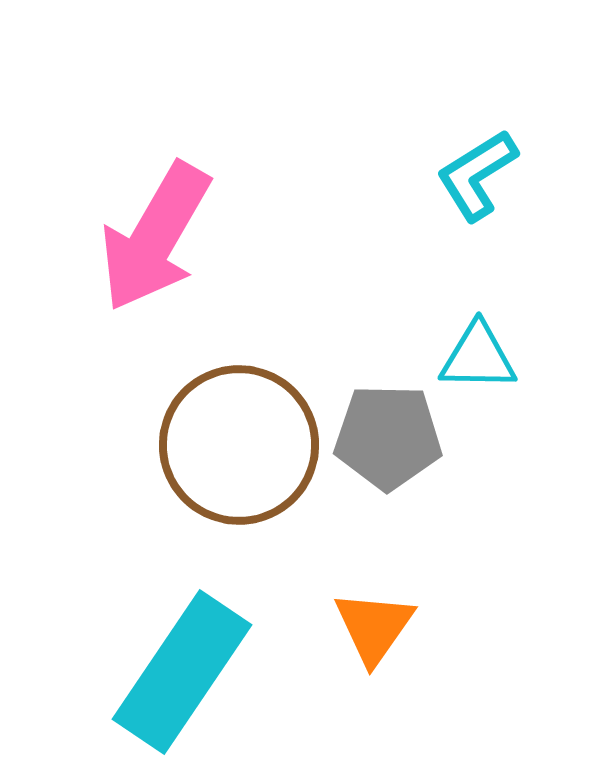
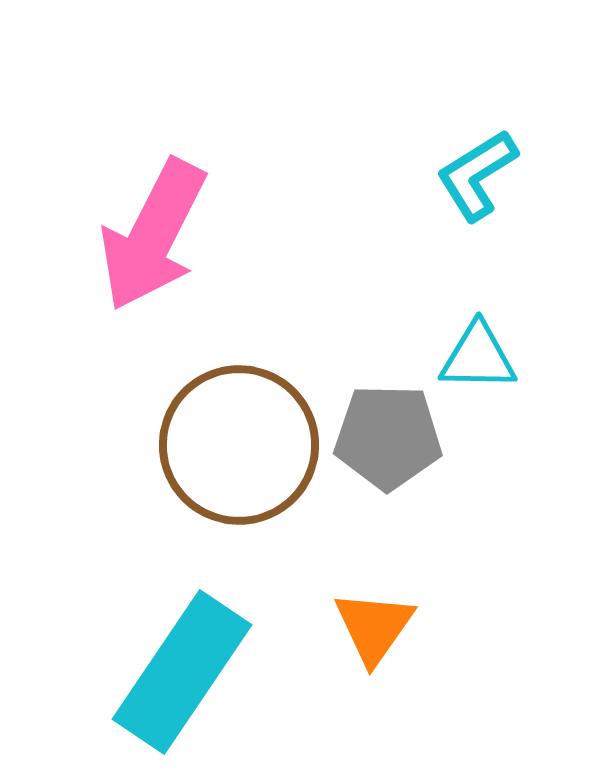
pink arrow: moved 2 px left, 2 px up; rotated 3 degrees counterclockwise
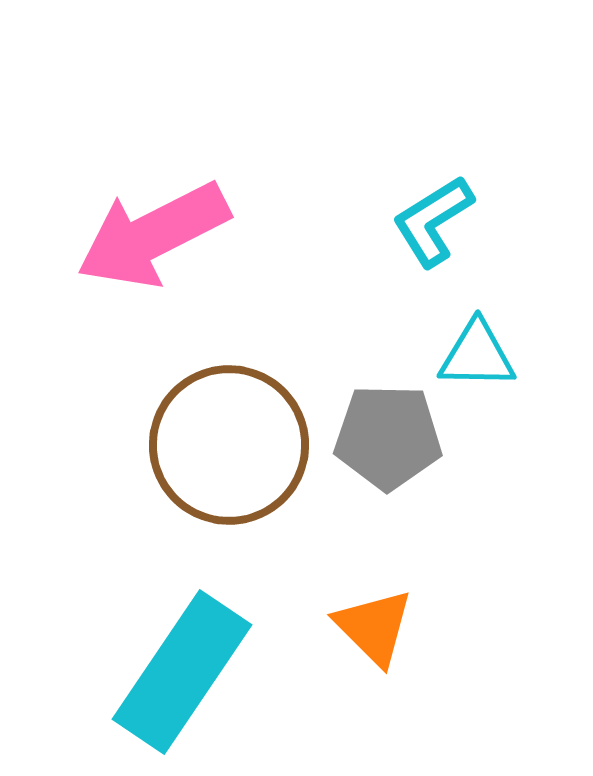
cyan L-shape: moved 44 px left, 46 px down
pink arrow: rotated 36 degrees clockwise
cyan triangle: moved 1 px left, 2 px up
brown circle: moved 10 px left
orange triangle: rotated 20 degrees counterclockwise
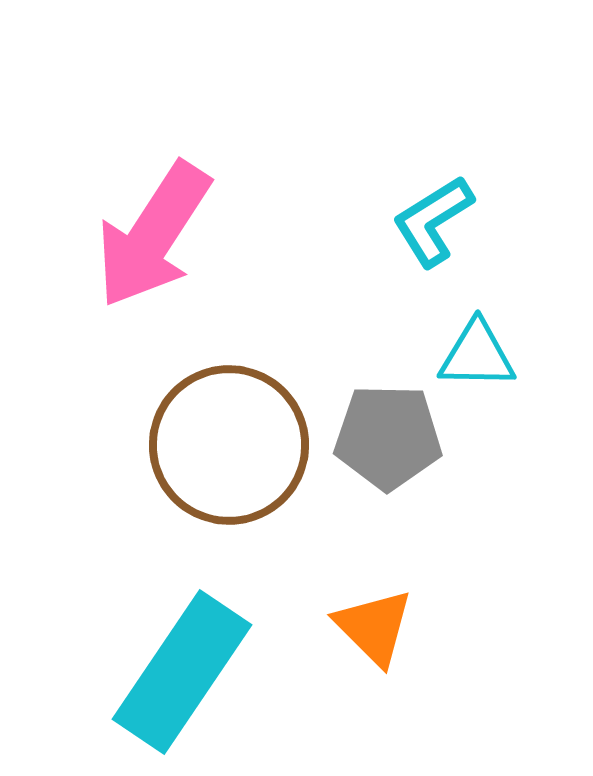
pink arrow: rotated 30 degrees counterclockwise
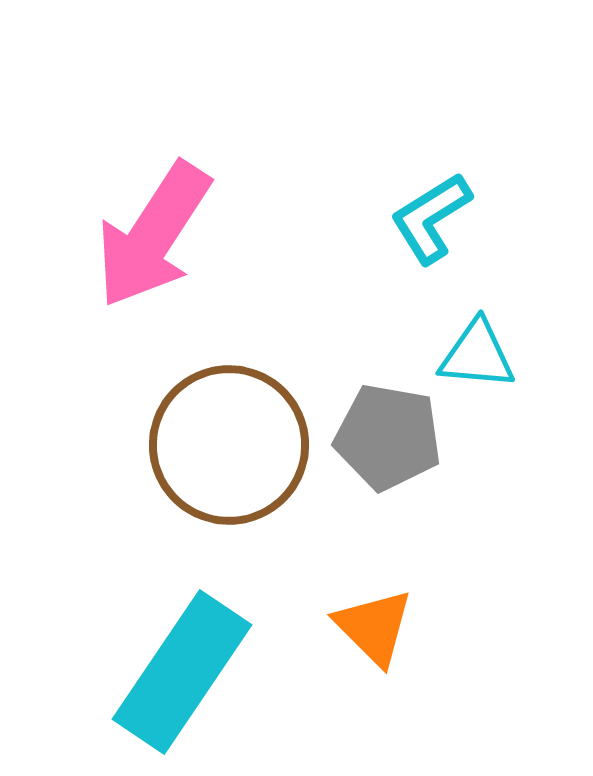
cyan L-shape: moved 2 px left, 3 px up
cyan triangle: rotated 4 degrees clockwise
gray pentagon: rotated 9 degrees clockwise
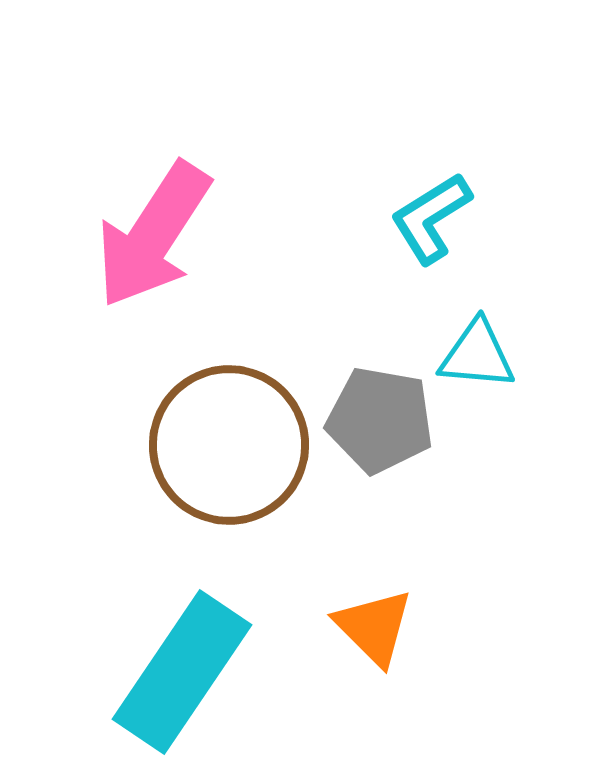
gray pentagon: moved 8 px left, 17 px up
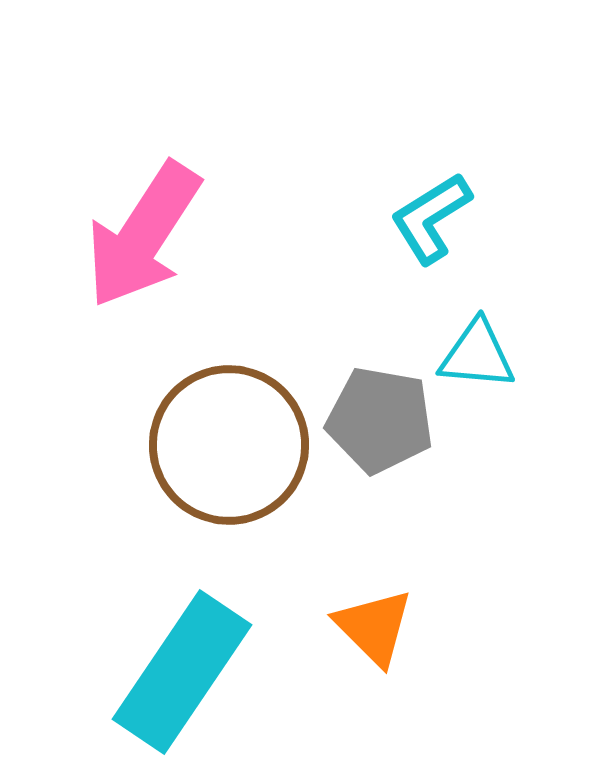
pink arrow: moved 10 px left
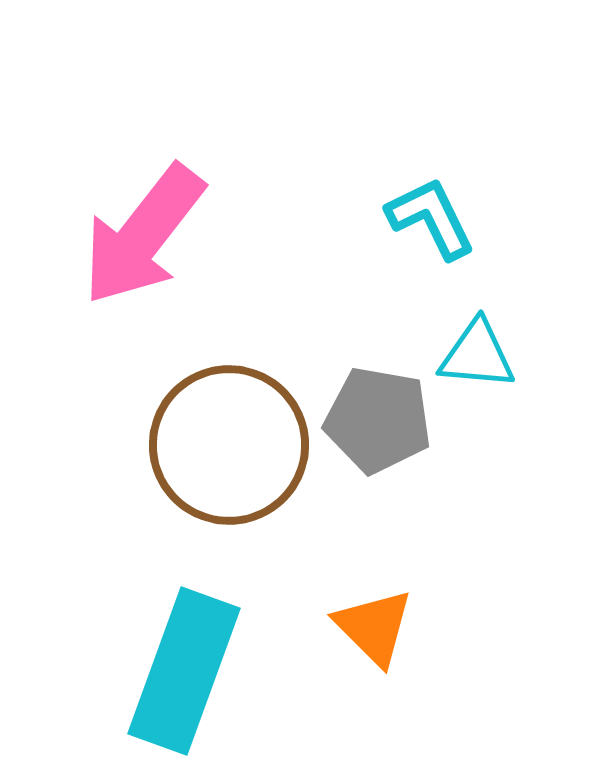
cyan L-shape: rotated 96 degrees clockwise
pink arrow: rotated 5 degrees clockwise
gray pentagon: moved 2 px left
cyan rectangle: moved 2 px right, 1 px up; rotated 14 degrees counterclockwise
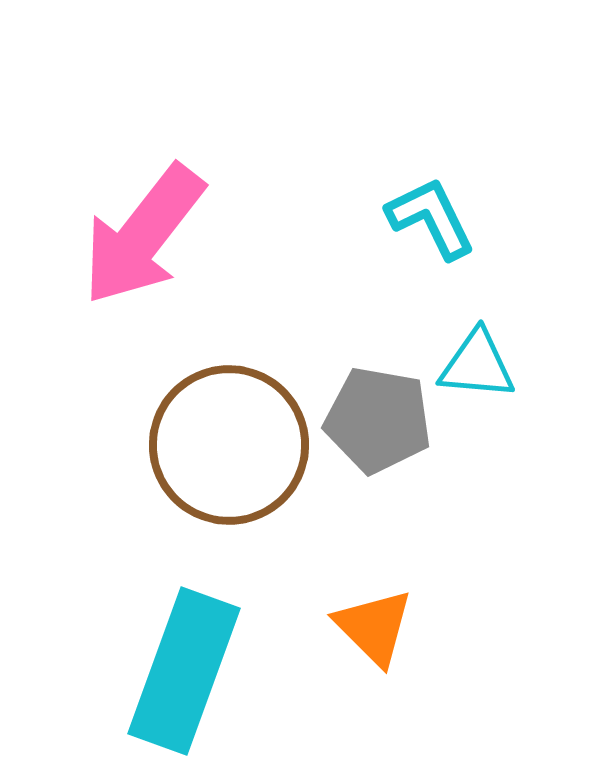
cyan triangle: moved 10 px down
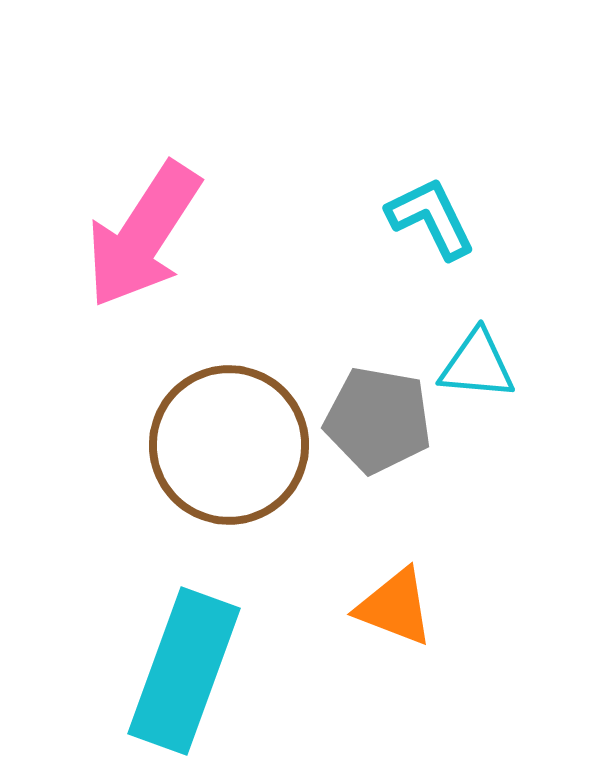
pink arrow: rotated 5 degrees counterclockwise
orange triangle: moved 21 px right, 20 px up; rotated 24 degrees counterclockwise
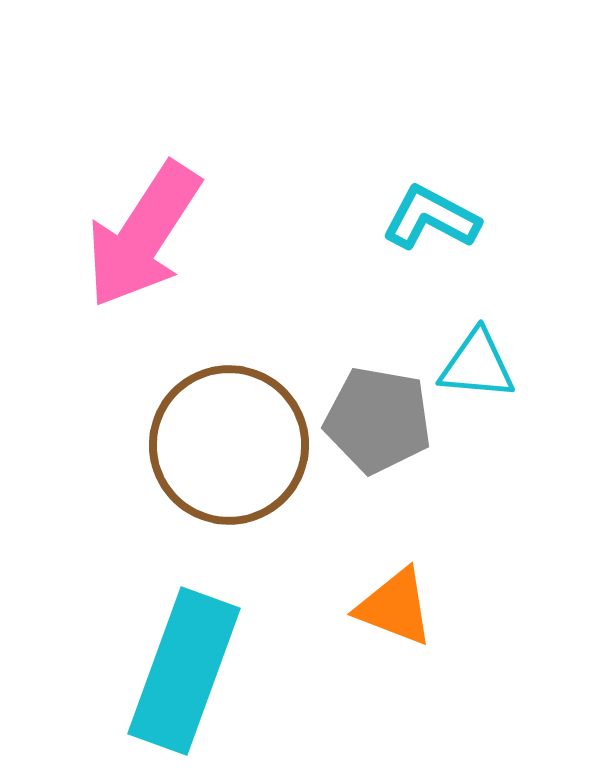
cyan L-shape: rotated 36 degrees counterclockwise
